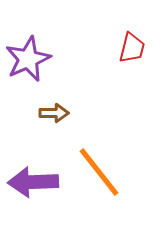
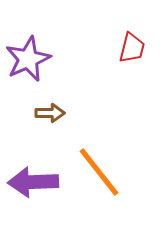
brown arrow: moved 4 px left
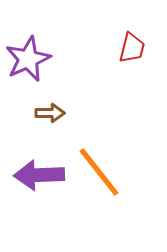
purple arrow: moved 6 px right, 7 px up
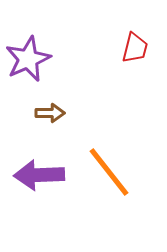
red trapezoid: moved 3 px right
orange line: moved 10 px right
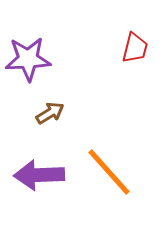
purple star: rotated 21 degrees clockwise
brown arrow: rotated 32 degrees counterclockwise
orange line: rotated 4 degrees counterclockwise
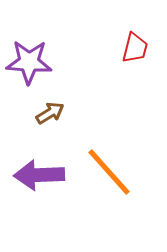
purple star: moved 1 px right, 3 px down; rotated 6 degrees clockwise
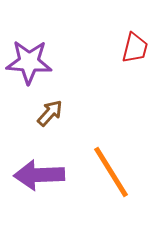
brown arrow: rotated 16 degrees counterclockwise
orange line: moved 2 px right; rotated 10 degrees clockwise
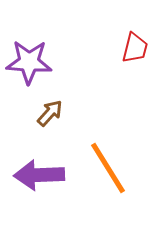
orange line: moved 3 px left, 4 px up
